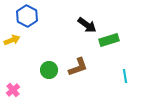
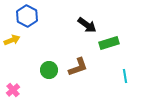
green rectangle: moved 3 px down
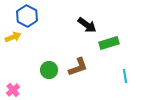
yellow arrow: moved 1 px right, 3 px up
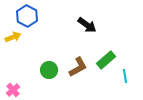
green rectangle: moved 3 px left, 17 px down; rotated 24 degrees counterclockwise
brown L-shape: rotated 10 degrees counterclockwise
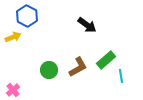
cyan line: moved 4 px left
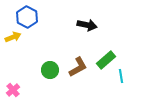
blue hexagon: moved 1 px down
black arrow: rotated 24 degrees counterclockwise
green circle: moved 1 px right
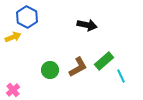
green rectangle: moved 2 px left, 1 px down
cyan line: rotated 16 degrees counterclockwise
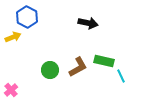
black arrow: moved 1 px right, 2 px up
green rectangle: rotated 54 degrees clockwise
pink cross: moved 2 px left
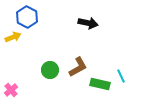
green rectangle: moved 4 px left, 23 px down
